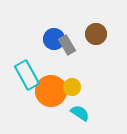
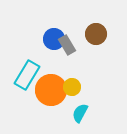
cyan rectangle: rotated 60 degrees clockwise
orange circle: moved 1 px up
cyan semicircle: rotated 96 degrees counterclockwise
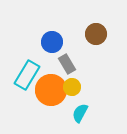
blue circle: moved 2 px left, 3 px down
gray rectangle: moved 19 px down
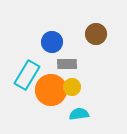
gray rectangle: rotated 60 degrees counterclockwise
cyan semicircle: moved 1 px left, 1 px down; rotated 54 degrees clockwise
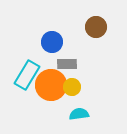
brown circle: moved 7 px up
orange circle: moved 5 px up
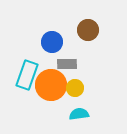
brown circle: moved 8 px left, 3 px down
cyan rectangle: rotated 12 degrees counterclockwise
yellow circle: moved 3 px right, 1 px down
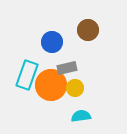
gray rectangle: moved 4 px down; rotated 12 degrees counterclockwise
cyan semicircle: moved 2 px right, 2 px down
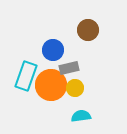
blue circle: moved 1 px right, 8 px down
gray rectangle: moved 2 px right
cyan rectangle: moved 1 px left, 1 px down
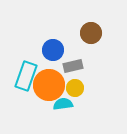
brown circle: moved 3 px right, 3 px down
gray rectangle: moved 4 px right, 2 px up
orange circle: moved 2 px left
cyan semicircle: moved 18 px left, 12 px up
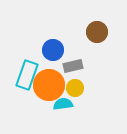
brown circle: moved 6 px right, 1 px up
cyan rectangle: moved 1 px right, 1 px up
